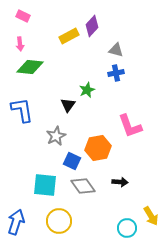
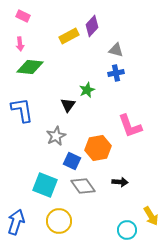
cyan square: rotated 15 degrees clockwise
cyan circle: moved 2 px down
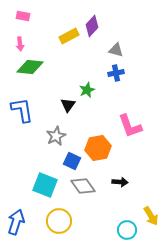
pink rectangle: rotated 16 degrees counterclockwise
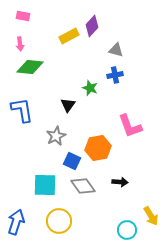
blue cross: moved 1 px left, 2 px down
green star: moved 3 px right, 2 px up; rotated 28 degrees counterclockwise
cyan square: rotated 20 degrees counterclockwise
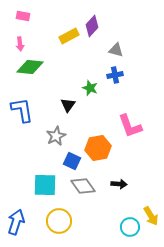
black arrow: moved 1 px left, 2 px down
cyan circle: moved 3 px right, 3 px up
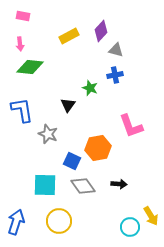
purple diamond: moved 9 px right, 5 px down
pink L-shape: moved 1 px right
gray star: moved 8 px left, 2 px up; rotated 24 degrees counterclockwise
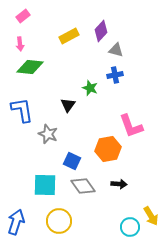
pink rectangle: rotated 48 degrees counterclockwise
orange hexagon: moved 10 px right, 1 px down
